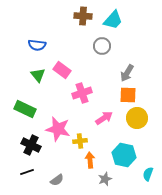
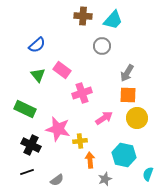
blue semicircle: rotated 48 degrees counterclockwise
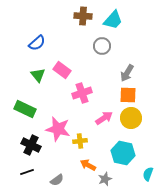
blue semicircle: moved 2 px up
yellow circle: moved 6 px left
cyan hexagon: moved 1 px left, 2 px up
orange arrow: moved 2 px left, 5 px down; rotated 56 degrees counterclockwise
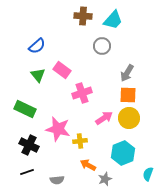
blue semicircle: moved 3 px down
yellow circle: moved 2 px left
black cross: moved 2 px left
cyan hexagon: rotated 25 degrees clockwise
gray semicircle: rotated 32 degrees clockwise
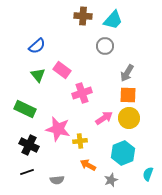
gray circle: moved 3 px right
gray star: moved 6 px right, 1 px down
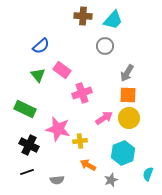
blue semicircle: moved 4 px right
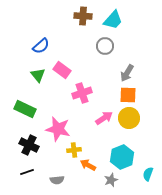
yellow cross: moved 6 px left, 9 px down
cyan hexagon: moved 1 px left, 4 px down
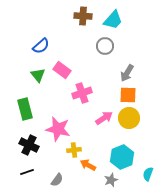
green rectangle: rotated 50 degrees clockwise
gray semicircle: rotated 48 degrees counterclockwise
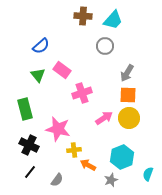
black line: moved 3 px right; rotated 32 degrees counterclockwise
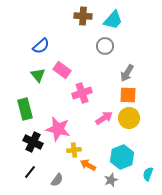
black cross: moved 4 px right, 3 px up
